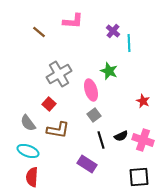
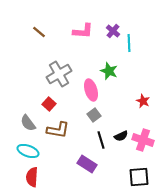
pink L-shape: moved 10 px right, 10 px down
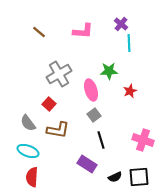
purple cross: moved 8 px right, 7 px up
green star: rotated 24 degrees counterclockwise
red star: moved 13 px left, 10 px up; rotated 24 degrees clockwise
black semicircle: moved 6 px left, 41 px down
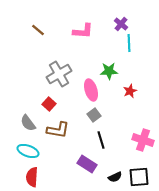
brown line: moved 1 px left, 2 px up
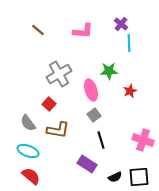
red semicircle: moved 1 px left, 1 px up; rotated 126 degrees clockwise
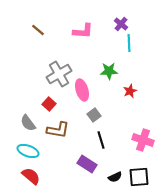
pink ellipse: moved 9 px left
